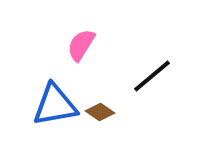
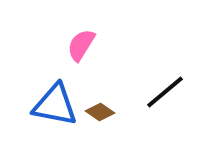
black line: moved 13 px right, 16 px down
blue triangle: rotated 21 degrees clockwise
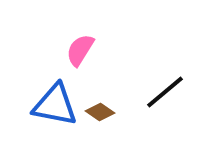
pink semicircle: moved 1 px left, 5 px down
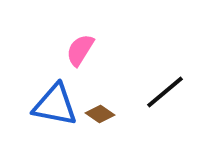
brown diamond: moved 2 px down
